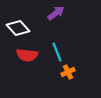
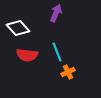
purple arrow: rotated 30 degrees counterclockwise
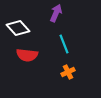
cyan line: moved 7 px right, 8 px up
